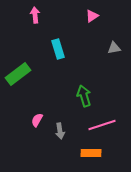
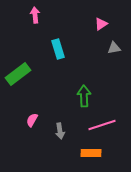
pink triangle: moved 9 px right, 8 px down
green arrow: rotated 15 degrees clockwise
pink semicircle: moved 5 px left
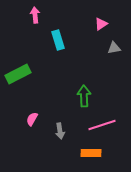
cyan rectangle: moved 9 px up
green rectangle: rotated 10 degrees clockwise
pink semicircle: moved 1 px up
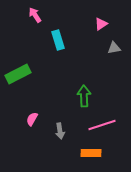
pink arrow: rotated 28 degrees counterclockwise
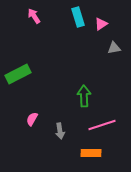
pink arrow: moved 1 px left, 1 px down
cyan rectangle: moved 20 px right, 23 px up
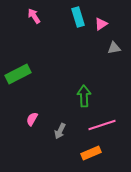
gray arrow: rotated 35 degrees clockwise
orange rectangle: rotated 24 degrees counterclockwise
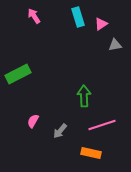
gray triangle: moved 1 px right, 3 px up
pink semicircle: moved 1 px right, 2 px down
gray arrow: rotated 14 degrees clockwise
orange rectangle: rotated 36 degrees clockwise
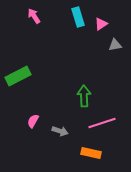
green rectangle: moved 2 px down
pink line: moved 2 px up
gray arrow: rotated 112 degrees counterclockwise
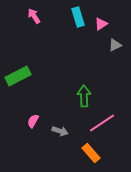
gray triangle: rotated 16 degrees counterclockwise
pink line: rotated 16 degrees counterclockwise
orange rectangle: rotated 36 degrees clockwise
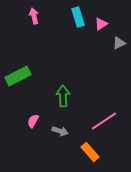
pink arrow: rotated 21 degrees clockwise
gray triangle: moved 4 px right, 2 px up
green arrow: moved 21 px left
pink line: moved 2 px right, 2 px up
orange rectangle: moved 1 px left, 1 px up
